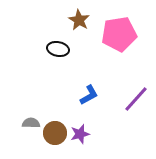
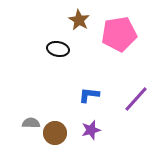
blue L-shape: rotated 145 degrees counterclockwise
purple star: moved 11 px right, 4 px up
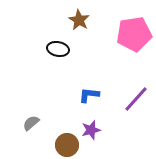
pink pentagon: moved 15 px right
gray semicircle: rotated 42 degrees counterclockwise
brown circle: moved 12 px right, 12 px down
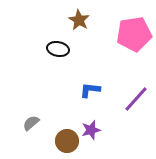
blue L-shape: moved 1 px right, 5 px up
brown circle: moved 4 px up
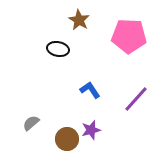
pink pentagon: moved 5 px left, 2 px down; rotated 12 degrees clockwise
blue L-shape: rotated 50 degrees clockwise
brown circle: moved 2 px up
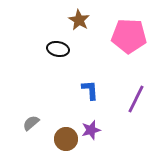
blue L-shape: rotated 30 degrees clockwise
purple line: rotated 16 degrees counterclockwise
brown circle: moved 1 px left
